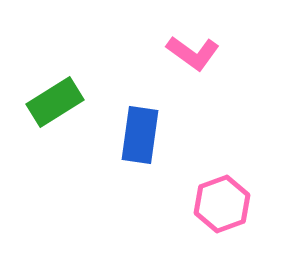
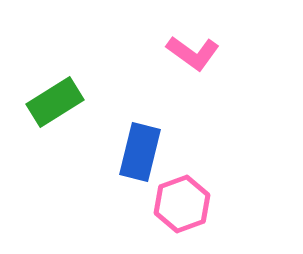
blue rectangle: moved 17 px down; rotated 6 degrees clockwise
pink hexagon: moved 40 px left
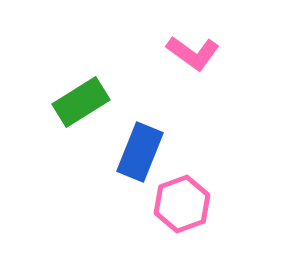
green rectangle: moved 26 px right
blue rectangle: rotated 8 degrees clockwise
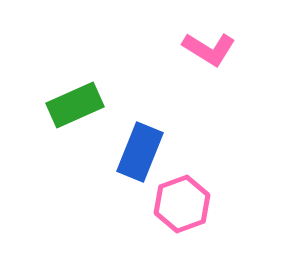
pink L-shape: moved 16 px right, 4 px up; rotated 4 degrees counterclockwise
green rectangle: moved 6 px left, 3 px down; rotated 8 degrees clockwise
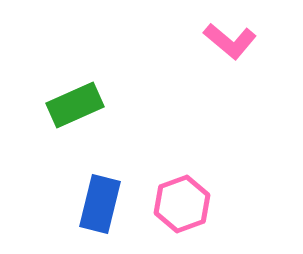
pink L-shape: moved 21 px right, 8 px up; rotated 8 degrees clockwise
blue rectangle: moved 40 px left, 52 px down; rotated 8 degrees counterclockwise
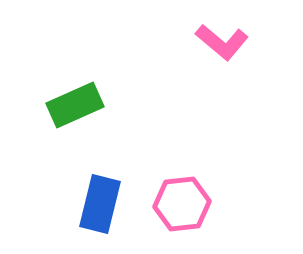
pink L-shape: moved 8 px left, 1 px down
pink hexagon: rotated 14 degrees clockwise
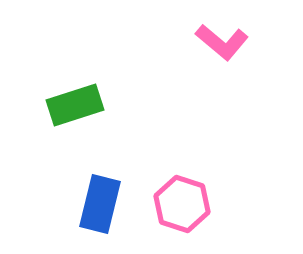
green rectangle: rotated 6 degrees clockwise
pink hexagon: rotated 24 degrees clockwise
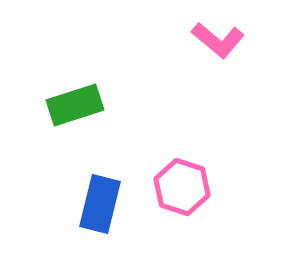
pink L-shape: moved 4 px left, 2 px up
pink hexagon: moved 17 px up
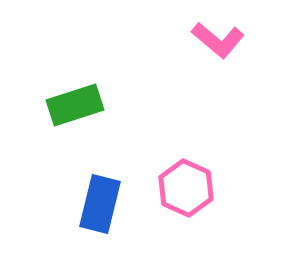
pink hexagon: moved 4 px right, 1 px down; rotated 6 degrees clockwise
